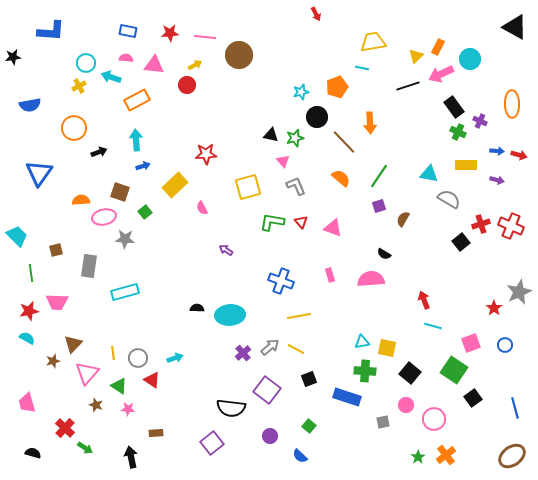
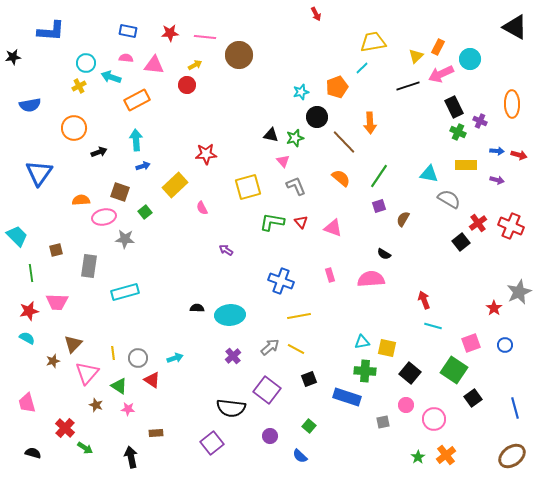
cyan line at (362, 68): rotated 56 degrees counterclockwise
black rectangle at (454, 107): rotated 10 degrees clockwise
red cross at (481, 224): moved 3 px left, 1 px up; rotated 18 degrees counterclockwise
purple cross at (243, 353): moved 10 px left, 3 px down
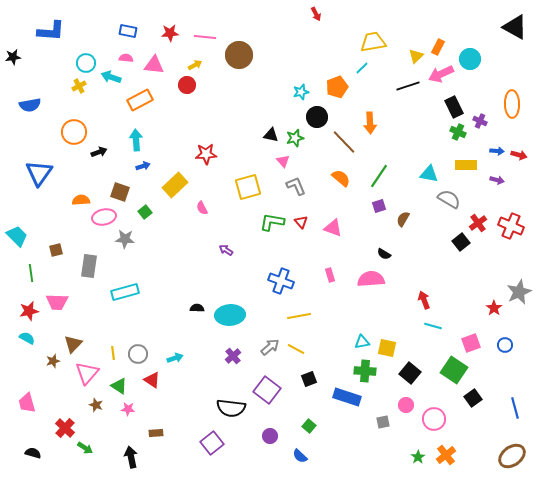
orange rectangle at (137, 100): moved 3 px right
orange circle at (74, 128): moved 4 px down
gray circle at (138, 358): moved 4 px up
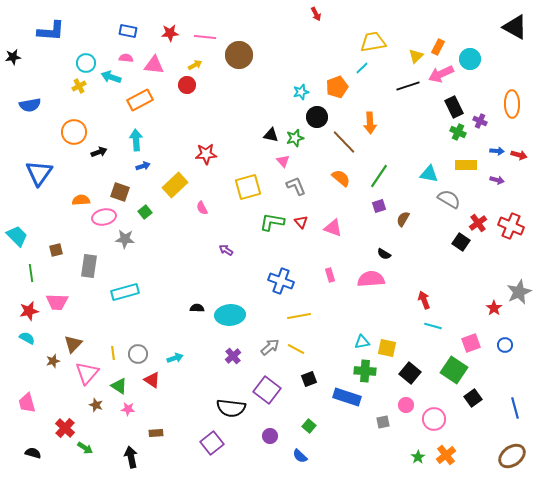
black square at (461, 242): rotated 18 degrees counterclockwise
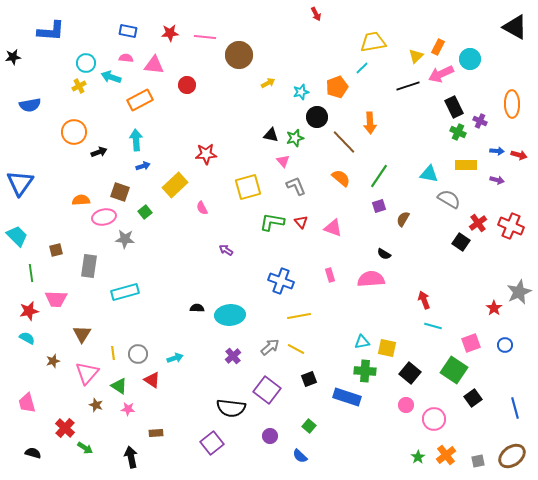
yellow arrow at (195, 65): moved 73 px right, 18 px down
blue triangle at (39, 173): moved 19 px left, 10 px down
pink trapezoid at (57, 302): moved 1 px left, 3 px up
brown triangle at (73, 344): moved 9 px right, 10 px up; rotated 12 degrees counterclockwise
gray square at (383, 422): moved 95 px right, 39 px down
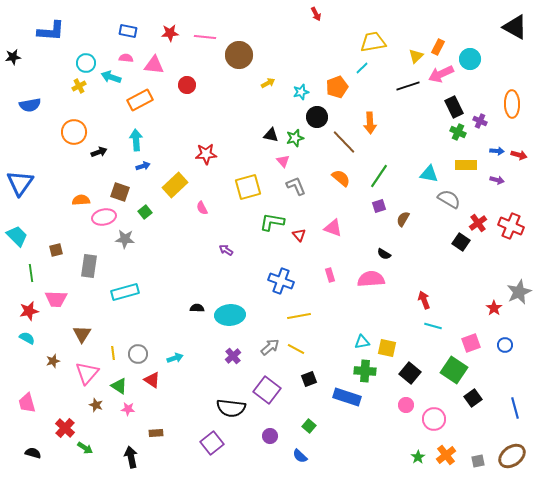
red triangle at (301, 222): moved 2 px left, 13 px down
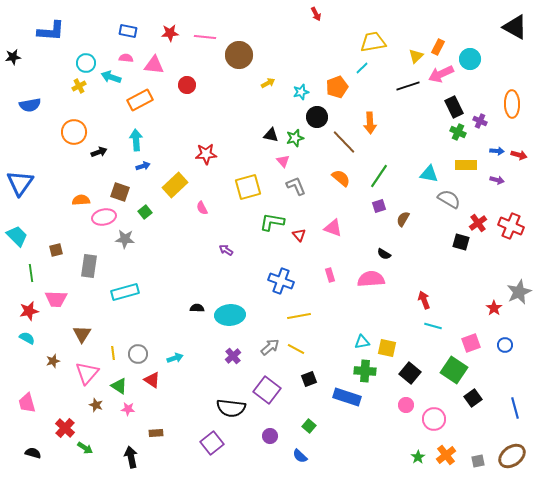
black square at (461, 242): rotated 18 degrees counterclockwise
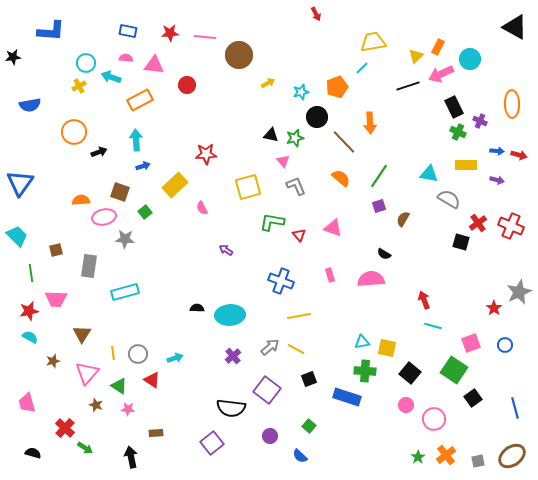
cyan semicircle at (27, 338): moved 3 px right, 1 px up
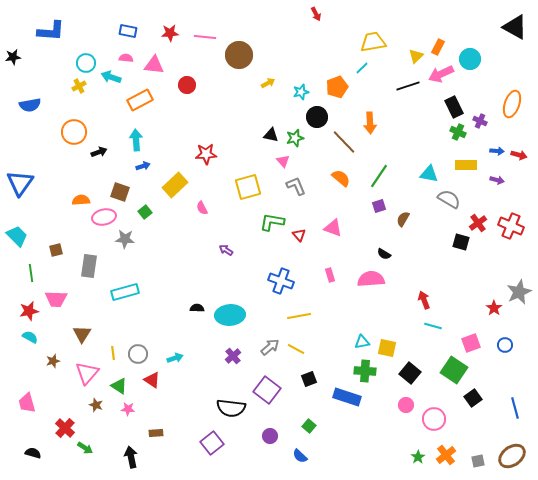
orange ellipse at (512, 104): rotated 20 degrees clockwise
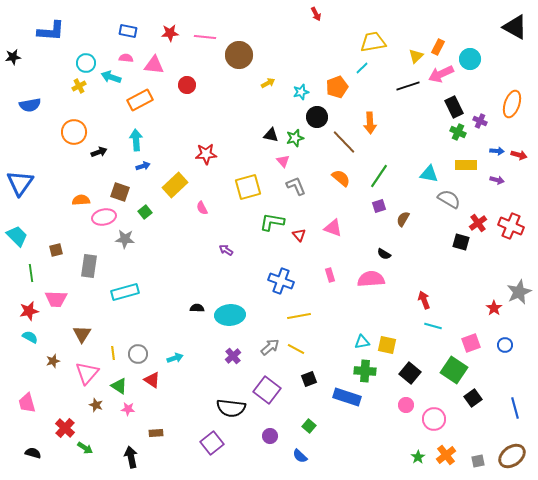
yellow square at (387, 348): moved 3 px up
